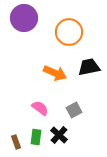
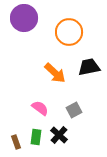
orange arrow: rotated 20 degrees clockwise
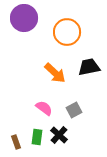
orange circle: moved 2 px left
pink semicircle: moved 4 px right
green rectangle: moved 1 px right
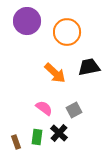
purple circle: moved 3 px right, 3 px down
black cross: moved 2 px up
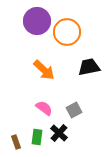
purple circle: moved 10 px right
orange arrow: moved 11 px left, 3 px up
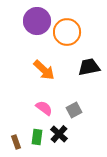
black cross: moved 1 px down
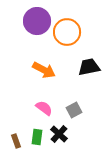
orange arrow: rotated 15 degrees counterclockwise
brown rectangle: moved 1 px up
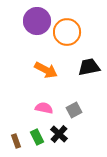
orange arrow: moved 2 px right
pink semicircle: rotated 24 degrees counterclockwise
green rectangle: rotated 35 degrees counterclockwise
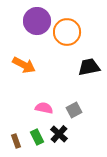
orange arrow: moved 22 px left, 5 px up
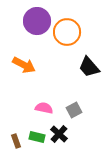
black trapezoid: rotated 120 degrees counterclockwise
green rectangle: rotated 49 degrees counterclockwise
